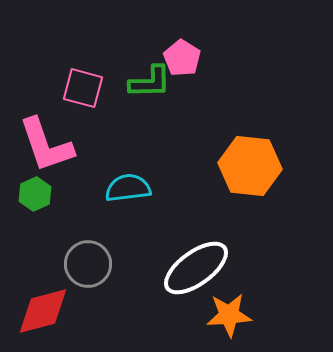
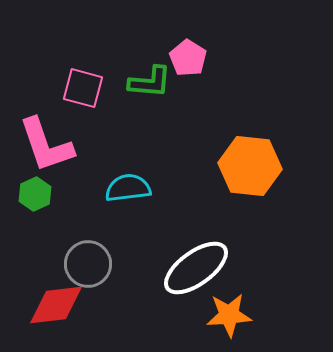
pink pentagon: moved 6 px right
green L-shape: rotated 6 degrees clockwise
red diamond: moved 13 px right, 6 px up; rotated 8 degrees clockwise
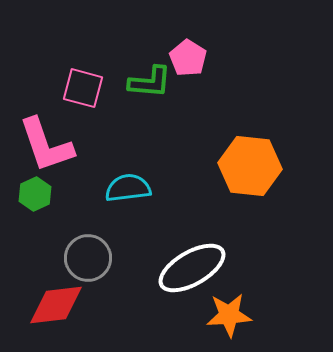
gray circle: moved 6 px up
white ellipse: moved 4 px left; rotated 6 degrees clockwise
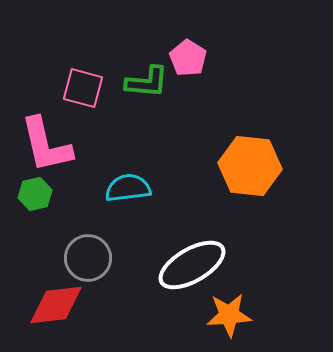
green L-shape: moved 3 px left
pink L-shape: rotated 6 degrees clockwise
green hexagon: rotated 12 degrees clockwise
white ellipse: moved 3 px up
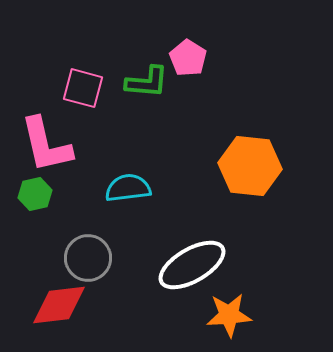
red diamond: moved 3 px right
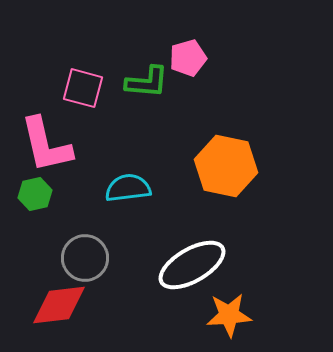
pink pentagon: rotated 24 degrees clockwise
orange hexagon: moved 24 px left; rotated 6 degrees clockwise
gray circle: moved 3 px left
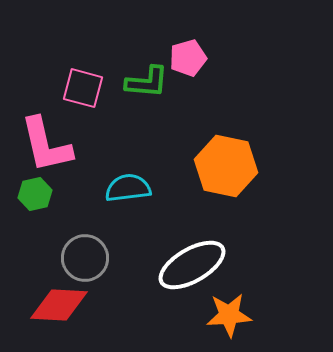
red diamond: rotated 10 degrees clockwise
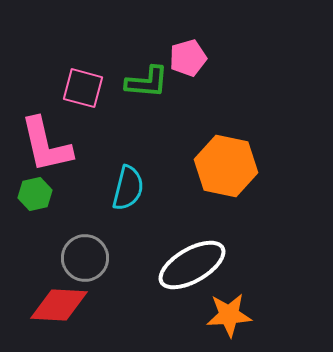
cyan semicircle: rotated 111 degrees clockwise
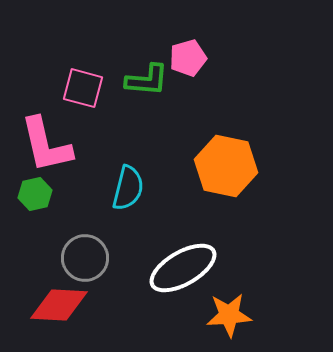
green L-shape: moved 2 px up
white ellipse: moved 9 px left, 3 px down
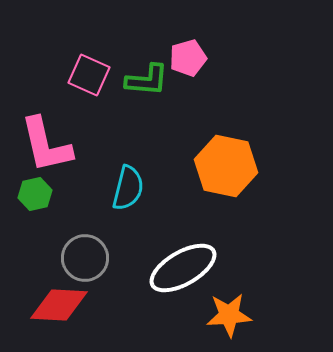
pink square: moved 6 px right, 13 px up; rotated 9 degrees clockwise
